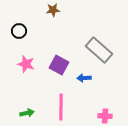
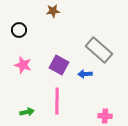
brown star: moved 1 px down
black circle: moved 1 px up
pink star: moved 3 px left, 1 px down
blue arrow: moved 1 px right, 4 px up
pink line: moved 4 px left, 6 px up
green arrow: moved 1 px up
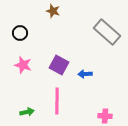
brown star: rotated 24 degrees clockwise
black circle: moved 1 px right, 3 px down
gray rectangle: moved 8 px right, 18 px up
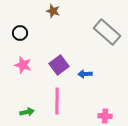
purple square: rotated 24 degrees clockwise
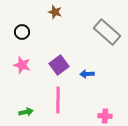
brown star: moved 2 px right, 1 px down
black circle: moved 2 px right, 1 px up
pink star: moved 1 px left
blue arrow: moved 2 px right
pink line: moved 1 px right, 1 px up
green arrow: moved 1 px left
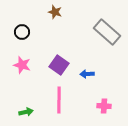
purple square: rotated 18 degrees counterclockwise
pink line: moved 1 px right
pink cross: moved 1 px left, 10 px up
